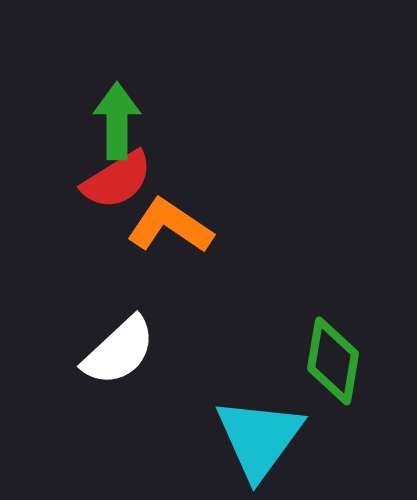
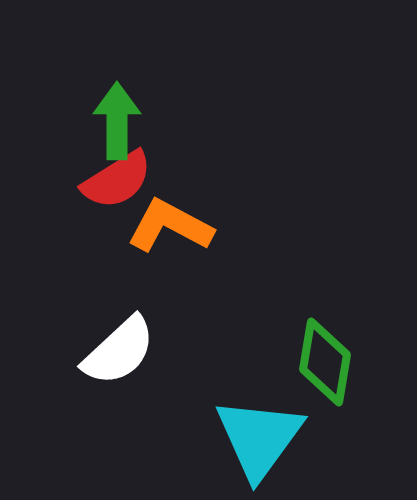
orange L-shape: rotated 6 degrees counterclockwise
green diamond: moved 8 px left, 1 px down
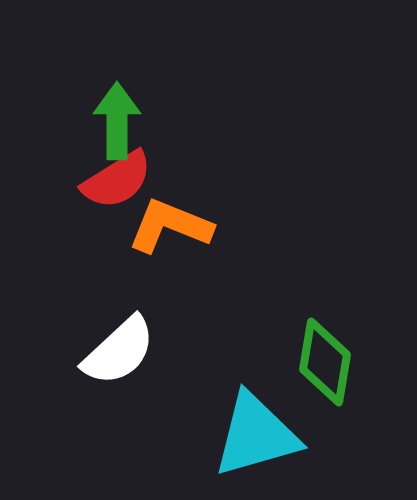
orange L-shape: rotated 6 degrees counterclockwise
cyan triangle: moved 3 px left, 3 px up; rotated 38 degrees clockwise
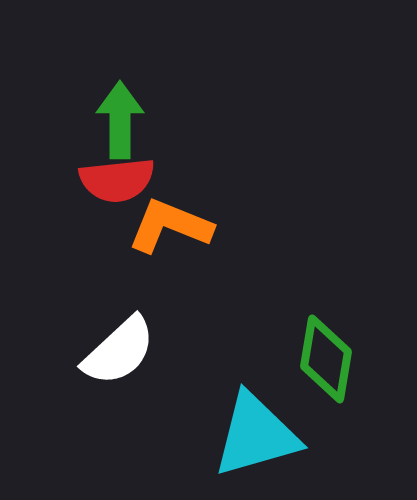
green arrow: moved 3 px right, 1 px up
red semicircle: rotated 26 degrees clockwise
green diamond: moved 1 px right, 3 px up
